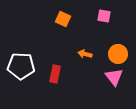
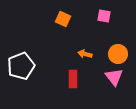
white pentagon: rotated 24 degrees counterclockwise
red rectangle: moved 18 px right, 5 px down; rotated 12 degrees counterclockwise
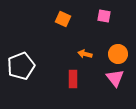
pink triangle: moved 1 px right, 1 px down
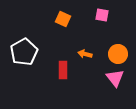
pink square: moved 2 px left, 1 px up
white pentagon: moved 3 px right, 14 px up; rotated 8 degrees counterclockwise
red rectangle: moved 10 px left, 9 px up
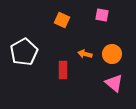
orange square: moved 1 px left, 1 px down
orange circle: moved 6 px left
pink triangle: moved 1 px left, 5 px down; rotated 12 degrees counterclockwise
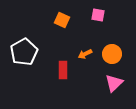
pink square: moved 4 px left
orange arrow: rotated 40 degrees counterclockwise
pink triangle: rotated 36 degrees clockwise
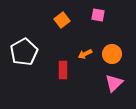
orange square: rotated 28 degrees clockwise
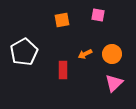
orange square: rotated 28 degrees clockwise
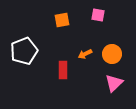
white pentagon: moved 1 px up; rotated 8 degrees clockwise
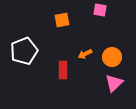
pink square: moved 2 px right, 5 px up
orange circle: moved 3 px down
